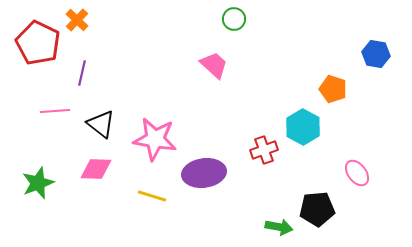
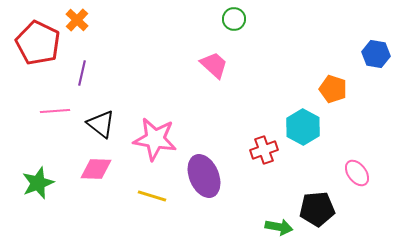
purple ellipse: moved 3 px down; rotated 75 degrees clockwise
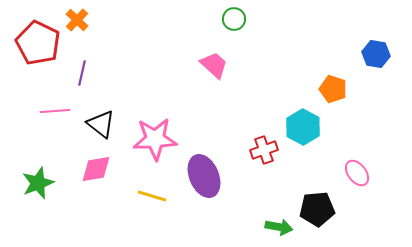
pink star: rotated 12 degrees counterclockwise
pink diamond: rotated 12 degrees counterclockwise
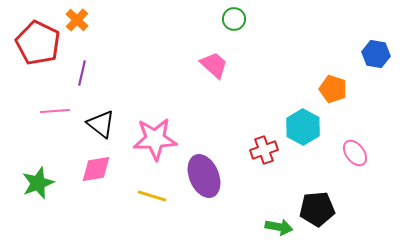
pink ellipse: moved 2 px left, 20 px up
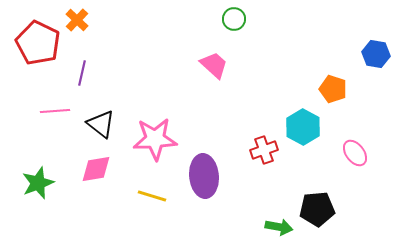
purple ellipse: rotated 18 degrees clockwise
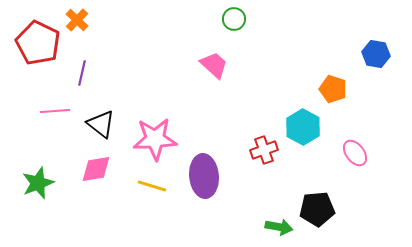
yellow line: moved 10 px up
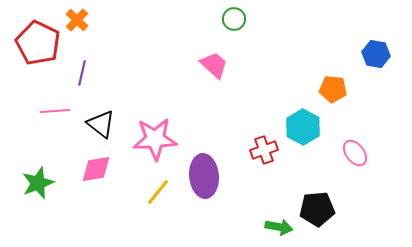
orange pentagon: rotated 12 degrees counterclockwise
yellow line: moved 6 px right, 6 px down; rotated 68 degrees counterclockwise
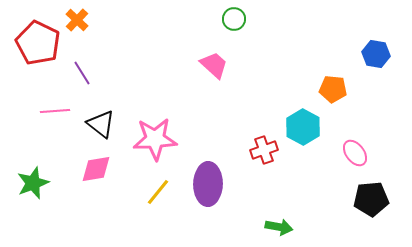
purple line: rotated 45 degrees counterclockwise
purple ellipse: moved 4 px right, 8 px down; rotated 6 degrees clockwise
green star: moved 5 px left
black pentagon: moved 54 px right, 10 px up
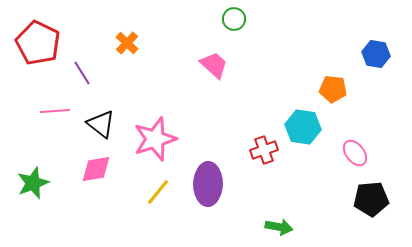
orange cross: moved 50 px right, 23 px down
cyan hexagon: rotated 20 degrees counterclockwise
pink star: rotated 15 degrees counterclockwise
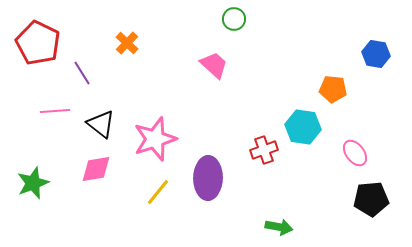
purple ellipse: moved 6 px up
